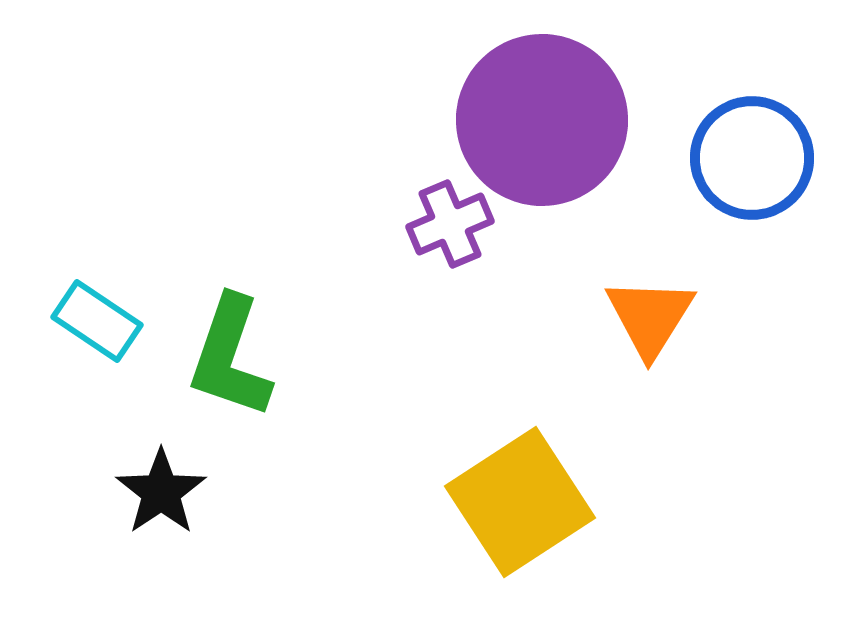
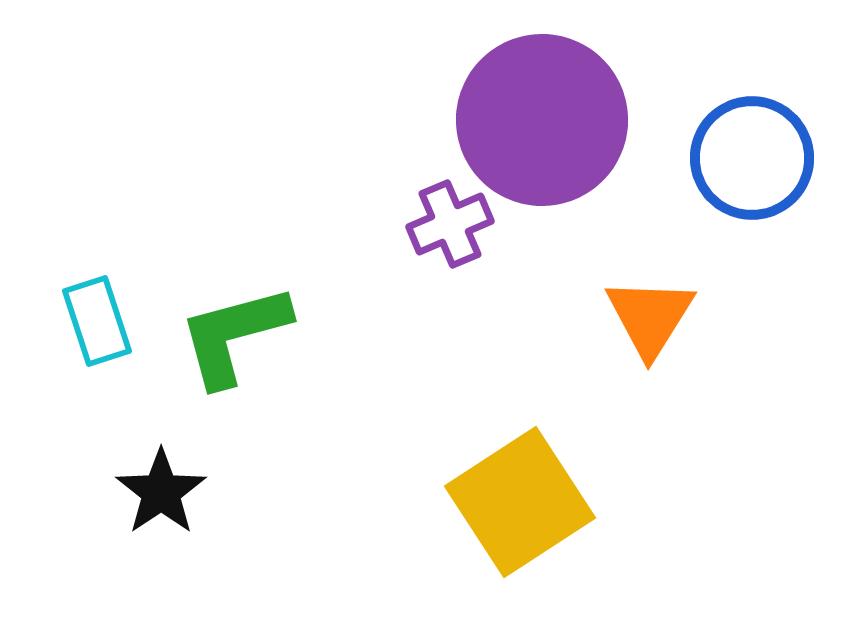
cyan rectangle: rotated 38 degrees clockwise
green L-shape: moved 4 px right, 22 px up; rotated 56 degrees clockwise
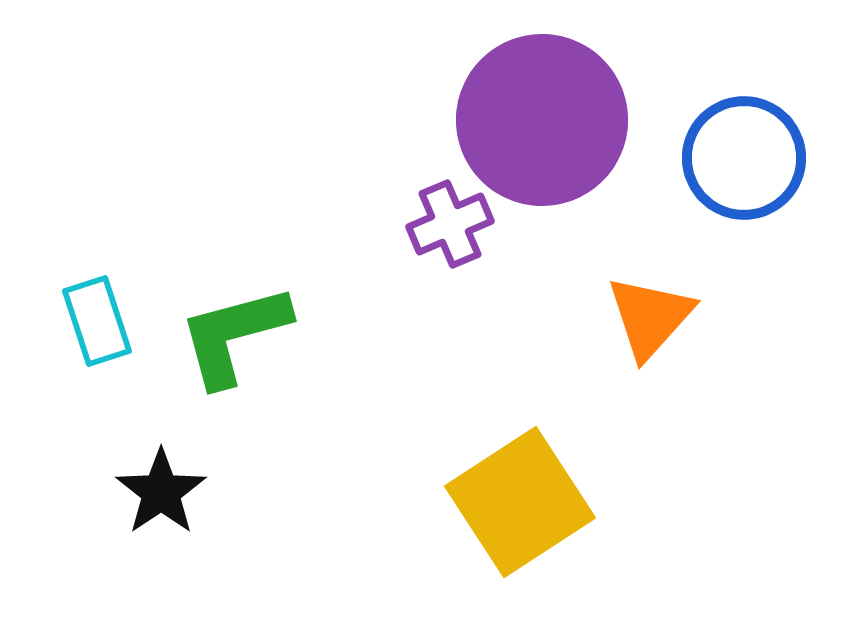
blue circle: moved 8 px left
orange triangle: rotated 10 degrees clockwise
